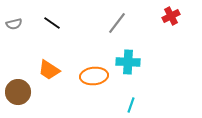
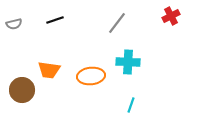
black line: moved 3 px right, 3 px up; rotated 54 degrees counterclockwise
orange trapezoid: rotated 25 degrees counterclockwise
orange ellipse: moved 3 px left
brown circle: moved 4 px right, 2 px up
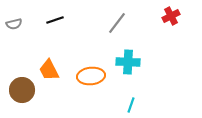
orange trapezoid: rotated 55 degrees clockwise
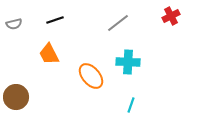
gray line: moved 1 px right; rotated 15 degrees clockwise
orange trapezoid: moved 16 px up
orange ellipse: rotated 56 degrees clockwise
brown circle: moved 6 px left, 7 px down
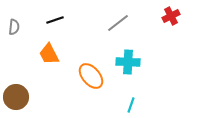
gray semicircle: moved 3 px down; rotated 70 degrees counterclockwise
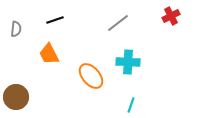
gray semicircle: moved 2 px right, 2 px down
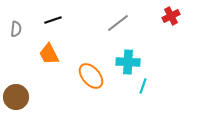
black line: moved 2 px left
cyan line: moved 12 px right, 19 px up
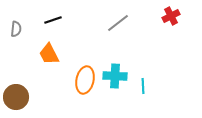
cyan cross: moved 13 px left, 14 px down
orange ellipse: moved 6 px left, 4 px down; rotated 52 degrees clockwise
cyan line: rotated 21 degrees counterclockwise
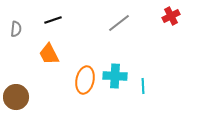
gray line: moved 1 px right
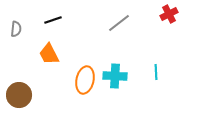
red cross: moved 2 px left, 2 px up
cyan line: moved 13 px right, 14 px up
brown circle: moved 3 px right, 2 px up
